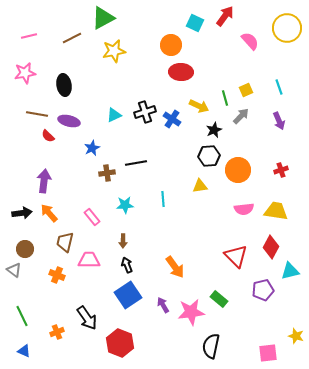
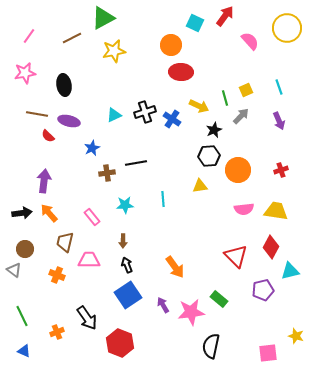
pink line at (29, 36): rotated 42 degrees counterclockwise
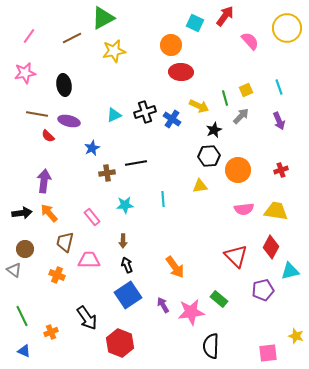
orange cross at (57, 332): moved 6 px left
black semicircle at (211, 346): rotated 10 degrees counterclockwise
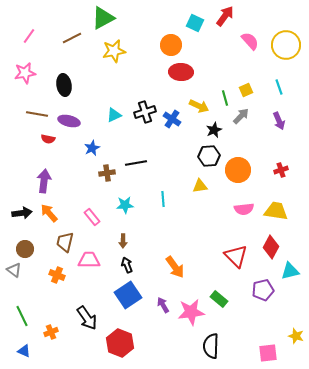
yellow circle at (287, 28): moved 1 px left, 17 px down
red semicircle at (48, 136): moved 3 px down; rotated 32 degrees counterclockwise
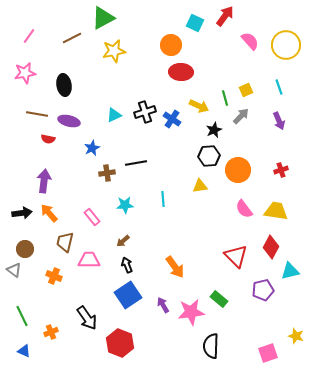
pink semicircle at (244, 209): rotated 60 degrees clockwise
brown arrow at (123, 241): rotated 48 degrees clockwise
orange cross at (57, 275): moved 3 px left, 1 px down
pink square at (268, 353): rotated 12 degrees counterclockwise
